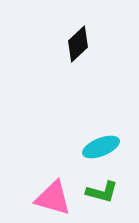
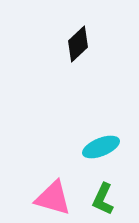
green L-shape: moved 1 px right, 7 px down; rotated 100 degrees clockwise
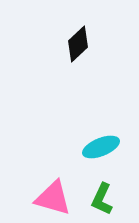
green L-shape: moved 1 px left
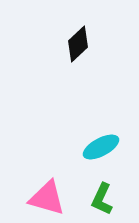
cyan ellipse: rotated 6 degrees counterclockwise
pink triangle: moved 6 px left
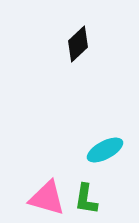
cyan ellipse: moved 4 px right, 3 px down
green L-shape: moved 16 px left; rotated 16 degrees counterclockwise
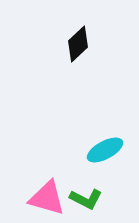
green L-shape: rotated 72 degrees counterclockwise
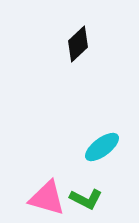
cyan ellipse: moved 3 px left, 3 px up; rotated 9 degrees counterclockwise
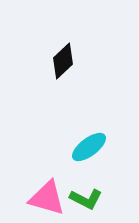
black diamond: moved 15 px left, 17 px down
cyan ellipse: moved 13 px left
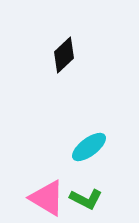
black diamond: moved 1 px right, 6 px up
pink triangle: rotated 15 degrees clockwise
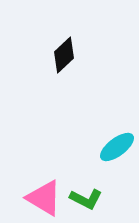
cyan ellipse: moved 28 px right
pink triangle: moved 3 px left
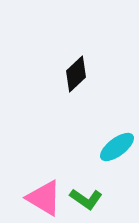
black diamond: moved 12 px right, 19 px down
green L-shape: rotated 8 degrees clockwise
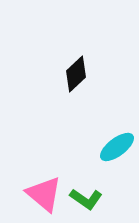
pink triangle: moved 4 px up; rotated 9 degrees clockwise
